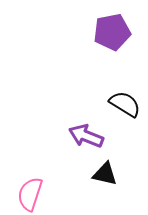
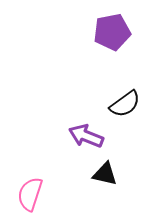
black semicircle: rotated 112 degrees clockwise
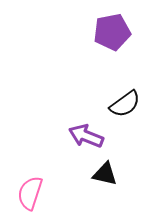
pink semicircle: moved 1 px up
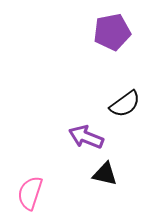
purple arrow: moved 1 px down
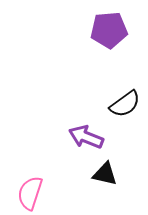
purple pentagon: moved 3 px left, 2 px up; rotated 6 degrees clockwise
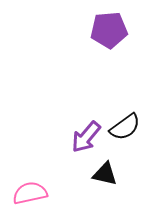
black semicircle: moved 23 px down
purple arrow: rotated 72 degrees counterclockwise
pink semicircle: rotated 60 degrees clockwise
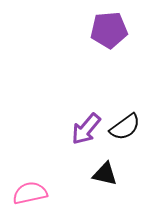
purple arrow: moved 8 px up
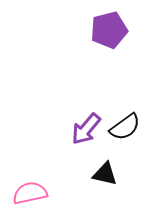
purple pentagon: rotated 9 degrees counterclockwise
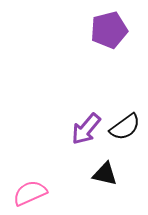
pink semicircle: rotated 12 degrees counterclockwise
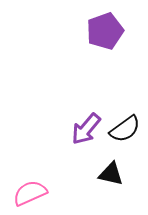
purple pentagon: moved 4 px left, 1 px down; rotated 6 degrees counterclockwise
black semicircle: moved 2 px down
black triangle: moved 6 px right
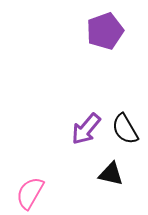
black semicircle: rotated 96 degrees clockwise
pink semicircle: rotated 36 degrees counterclockwise
